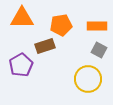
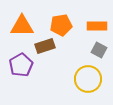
orange triangle: moved 8 px down
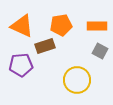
orange triangle: rotated 25 degrees clockwise
gray square: moved 1 px right, 1 px down
purple pentagon: rotated 25 degrees clockwise
yellow circle: moved 11 px left, 1 px down
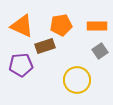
gray square: rotated 28 degrees clockwise
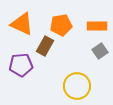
orange triangle: moved 2 px up
brown rectangle: rotated 42 degrees counterclockwise
yellow circle: moved 6 px down
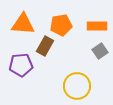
orange triangle: moved 1 px right; rotated 20 degrees counterclockwise
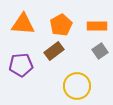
orange pentagon: rotated 20 degrees counterclockwise
brown rectangle: moved 9 px right, 5 px down; rotated 24 degrees clockwise
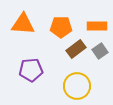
orange pentagon: moved 2 px down; rotated 30 degrees clockwise
brown rectangle: moved 22 px right, 2 px up
purple pentagon: moved 10 px right, 5 px down
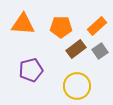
orange rectangle: rotated 42 degrees counterclockwise
purple pentagon: rotated 10 degrees counterclockwise
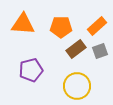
gray square: rotated 14 degrees clockwise
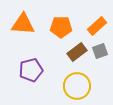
brown rectangle: moved 1 px right, 3 px down
